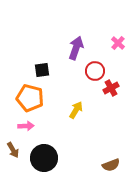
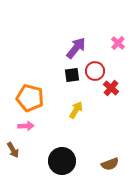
purple arrow: rotated 20 degrees clockwise
black square: moved 30 px right, 5 px down
red cross: rotated 21 degrees counterclockwise
black circle: moved 18 px right, 3 px down
brown semicircle: moved 1 px left, 1 px up
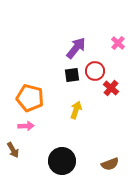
yellow arrow: rotated 12 degrees counterclockwise
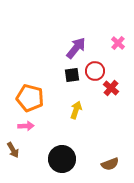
black circle: moved 2 px up
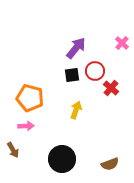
pink cross: moved 4 px right
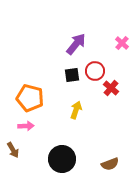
purple arrow: moved 4 px up
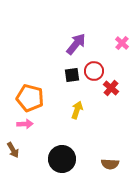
red circle: moved 1 px left
yellow arrow: moved 1 px right
pink arrow: moved 1 px left, 2 px up
brown semicircle: rotated 24 degrees clockwise
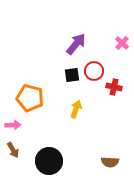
red cross: moved 3 px right, 1 px up; rotated 28 degrees counterclockwise
yellow arrow: moved 1 px left, 1 px up
pink arrow: moved 12 px left, 1 px down
black circle: moved 13 px left, 2 px down
brown semicircle: moved 2 px up
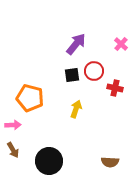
pink cross: moved 1 px left, 1 px down
red cross: moved 1 px right, 1 px down
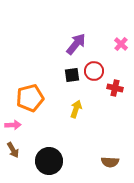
orange pentagon: rotated 28 degrees counterclockwise
